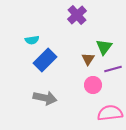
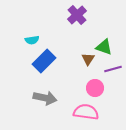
green triangle: rotated 48 degrees counterclockwise
blue rectangle: moved 1 px left, 1 px down
pink circle: moved 2 px right, 3 px down
pink semicircle: moved 24 px left, 1 px up; rotated 15 degrees clockwise
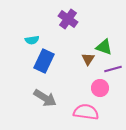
purple cross: moved 9 px left, 4 px down; rotated 12 degrees counterclockwise
blue rectangle: rotated 20 degrees counterclockwise
pink circle: moved 5 px right
gray arrow: rotated 20 degrees clockwise
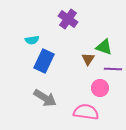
purple line: rotated 18 degrees clockwise
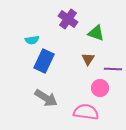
green triangle: moved 8 px left, 14 px up
gray arrow: moved 1 px right
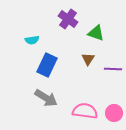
blue rectangle: moved 3 px right, 4 px down
pink circle: moved 14 px right, 25 px down
pink semicircle: moved 1 px left, 1 px up
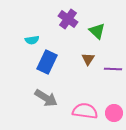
green triangle: moved 1 px right, 2 px up; rotated 24 degrees clockwise
blue rectangle: moved 3 px up
